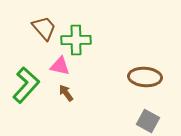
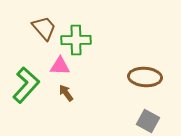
pink triangle: rotated 10 degrees counterclockwise
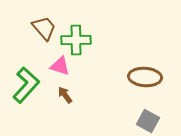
pink triangle: rotated 15 degrees clockwise
brown arrow: moved 1 px left, 2 px down
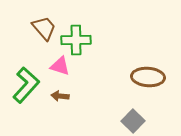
brown ellipse: moved 3 px right
brown arrow: moved 5 px left, 1 px down; rotated 48 degrees counterclockwise
gray square: moved 15 px left; rotated 15 degrees clockwise
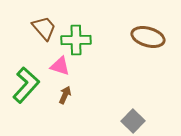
brown ellipse: moved 40 px up; rotated 12 degrees clockwise
brown arrow: moved 5 px right, 1 px up; rotated 108 degrees clockwise
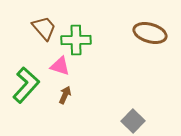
brown ellipse: moved 2 px right, 4 px up
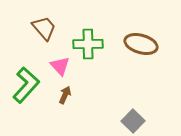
brown ellipse: moved 9 px left, 11 px down
green cross: moved 12 px right, 4 px down
pink triangle: rotated 30 degrees clockwise
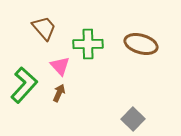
green L-shape: moved 2 px left
brown arrow: moved 6 px left, 2 px up
gray square: moved 2 px up
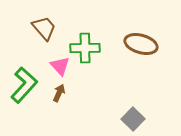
green cross: moved 3 px left, 4 px down
